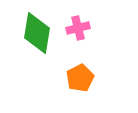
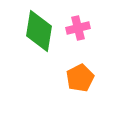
green diamond: moved 2 px right, 2 px up
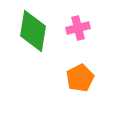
green diamond: moved 6 px left
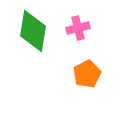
orange pentagon: moved 7 px right, 4 px up
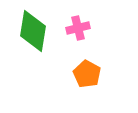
orange pentagon: rotated 16 degrees counterclockwise
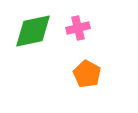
green diamond: rotated 69 degrees clockwise
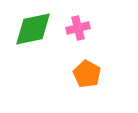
green diamond: moved 2 px up
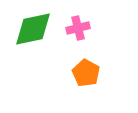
orange pentagon: moved 1 px left, 1 px up
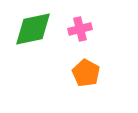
pink cross: moved 2 px right, 1 px down
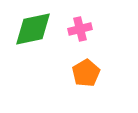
orange pentagon: rotated 12 degrees clockwise
